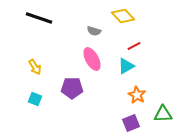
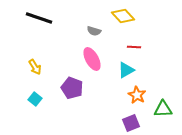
red line: moved 1 px down; rotated 32 degrees clockwise
cyan triangle: moved 4 px down
purple pentagon: rotated 20 degrees clockwise
cyan square: rotated 16 degrees clockwise
green triangle: moved 5 px up
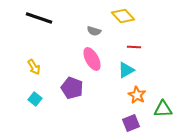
yellow arrow: moved 1 px left
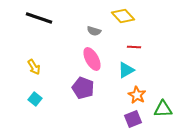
purple pentagon: moved 11 px right
purple square: moved 2 px right, 4 px up
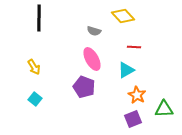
black line: rotated 72 degrees clockwise
purple pentagon: moved 1 px right, 1 px up
green triangle: moved 1 px right
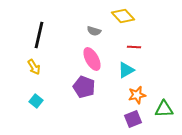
black line: moved 17 px down; rotated 12 degrees clockwise
orange star: rotated 30 degrees clockwise
cyan square: moved 1 px right, 2 px down
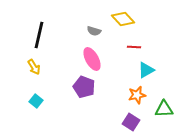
yellow diamond: moved 3 px down
cyan triangle: moved 20 px right
purple square: moved 2 px left, 3 px down; rotated 36 degrees counterclockwise
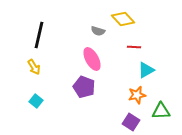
gray semicircle: moved 4 px right
green triangle: moved 3 px left, 2 px down
